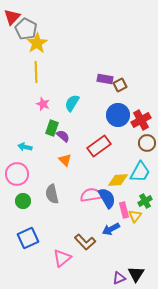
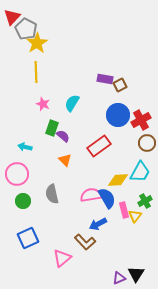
blue arrow: moved 13 px left, 5 px up
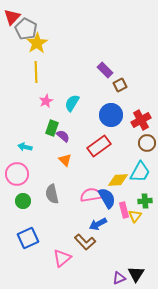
purple rectangle: moved 9 px up; rotated 35 degrees clockwise
pink star: moved 3 px right, 3 px up; rotated 24 degrees clockwise
blue circle: moved 7 px left
green cross: rotated 24 degrees clockwise
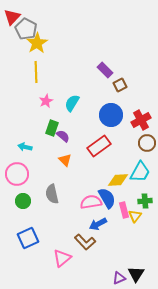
pink semicircle: moved 7 px down
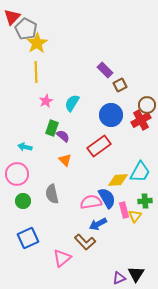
brown circle: moved 38 px up
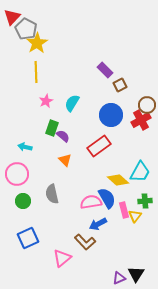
yellow diamond: rotated 45 degrees clockwise
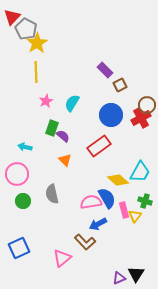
red cross: moved 2 px up
green cross: rotated 24 degrees clockwise
blue square: moved 9 px left, 10 px down
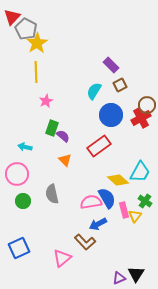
purple rectangle: moved 6 px right, 5 px up
cyan semicircle: moved 22 px right, 12 px up
green cross: rotated 16 degrees clockwise
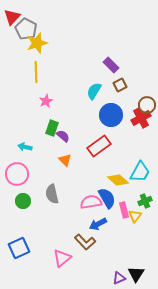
yellow star: rotated 15 degrees clockwise
green cross: rotated 32 degrees clockwise
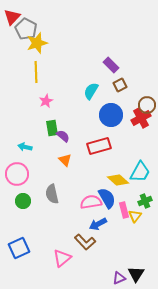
cyan semicircle: moved 3 px left
green rectangle: rotated 28 degrees counterclockwise
red rectangle: rotated 20 degrees clockwise
